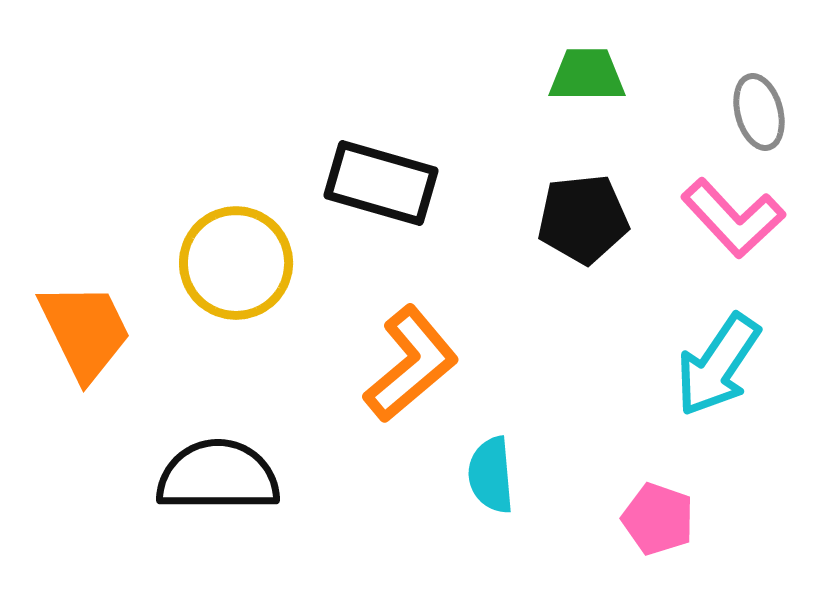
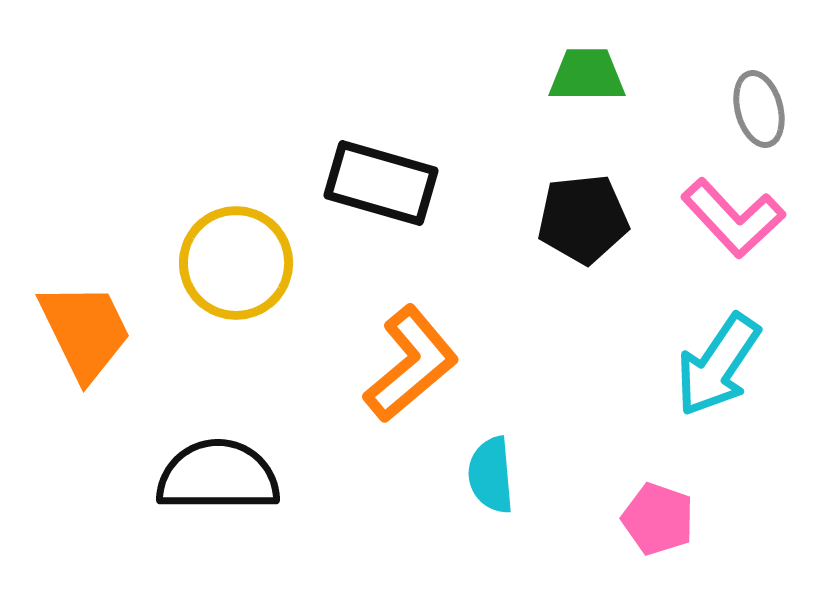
gray ellipse: moved 3 px up
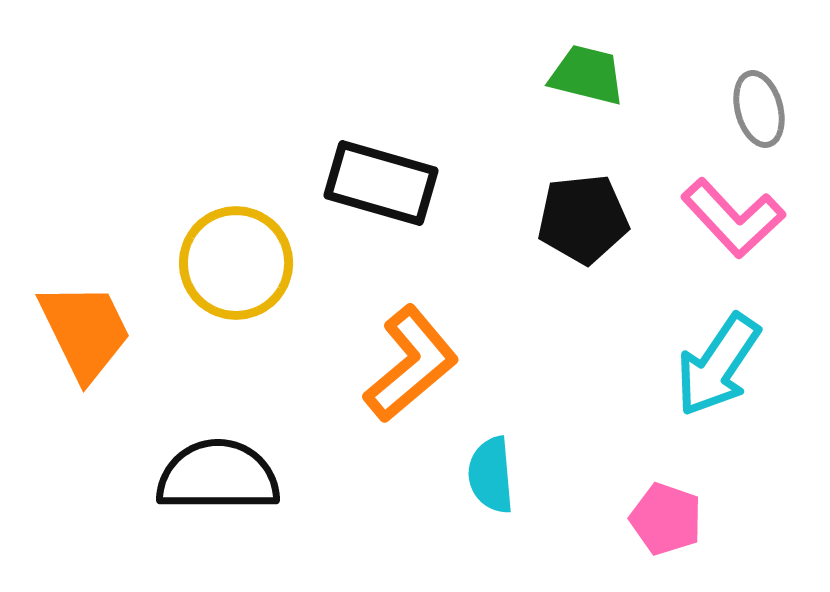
green trapezoid: rotated 14 degrees clockwise
pink pentagon: moved 8 px right
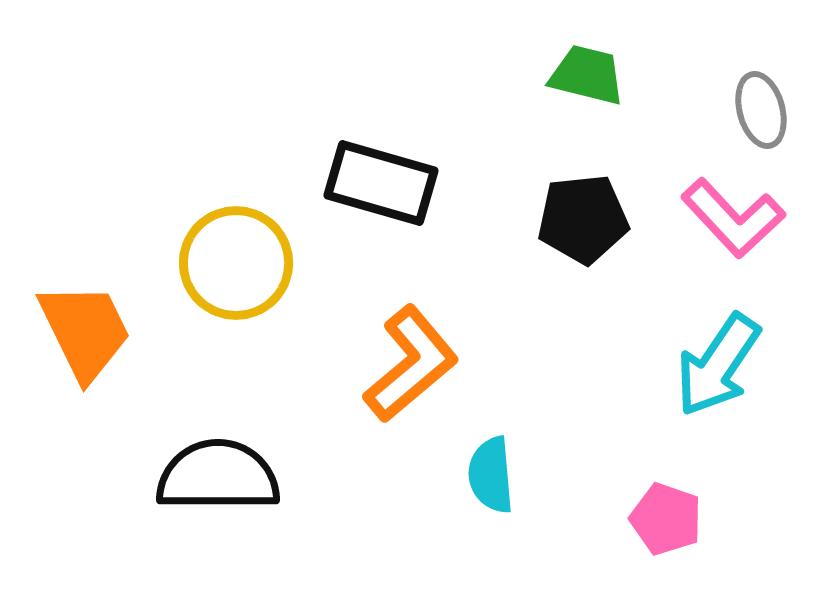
gray ellipse: moved 2 px right, 1 px down
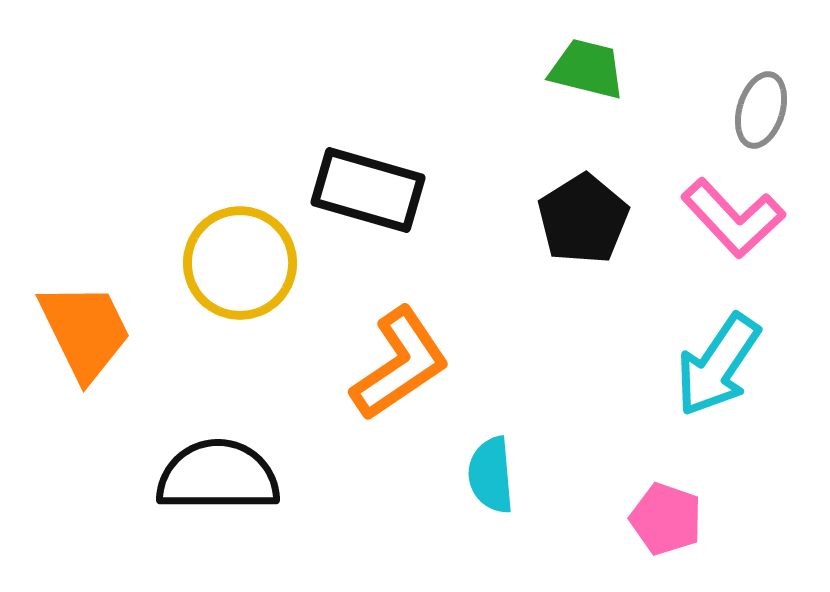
green trapezoid: moved 6 px up
gray ellipse: rotated 32 degrees clockwise
black rectangle: moved 13 px left, 7 px down
black pentagon: rotated 26 degrees counterclockwise
yellow circle: moved 4 px right
orange L-shape: moved 11 px left; rotated 6 degrees clockwise
